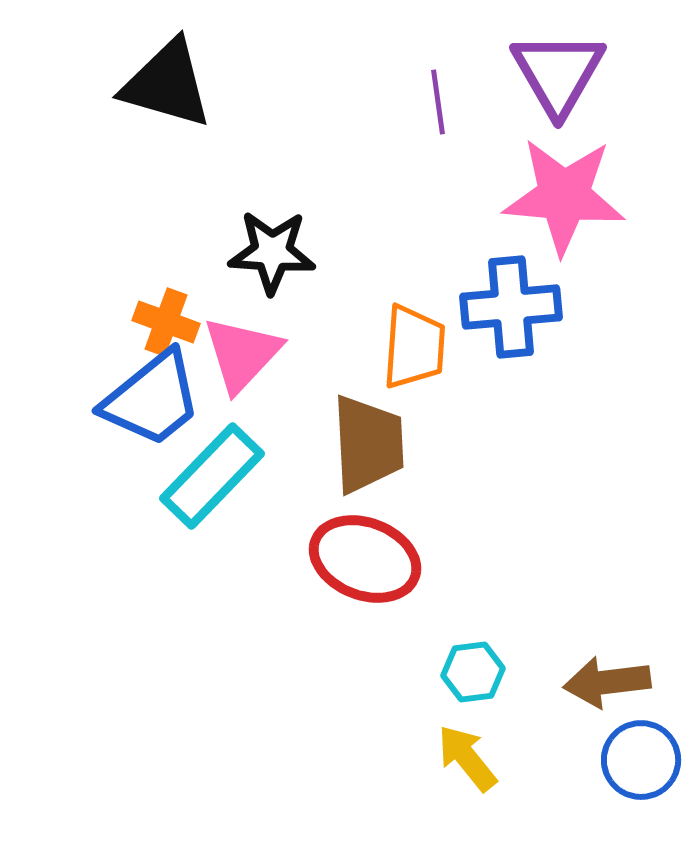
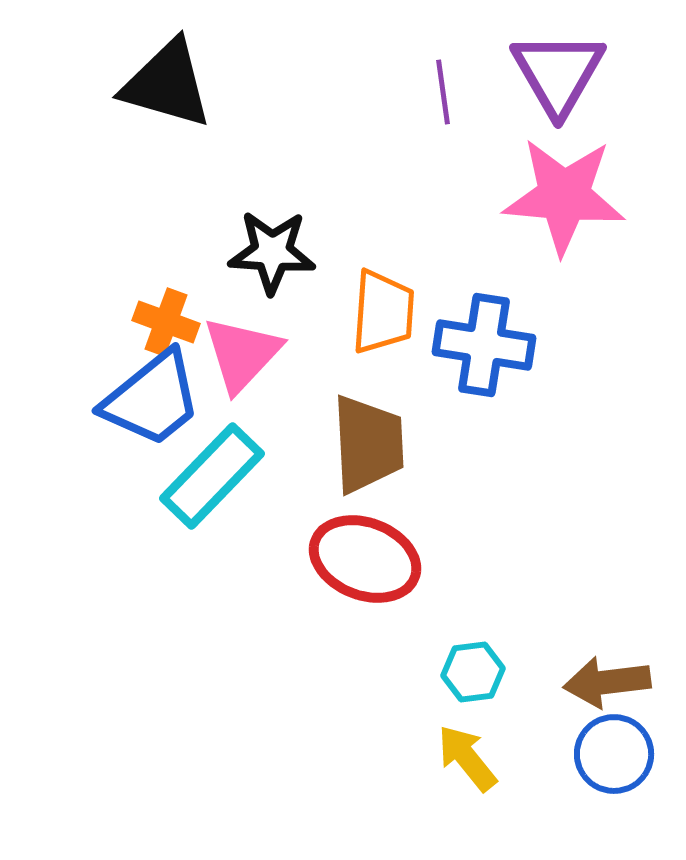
purple line: moved 5 px right, 10 px up
blue cross: moved 27 px left, 38 px down; rotated 14 degrees clockwise
orange trapezoid: moved 31 px left, 35 px up
blue circle: moved 27 px left, 6 px up
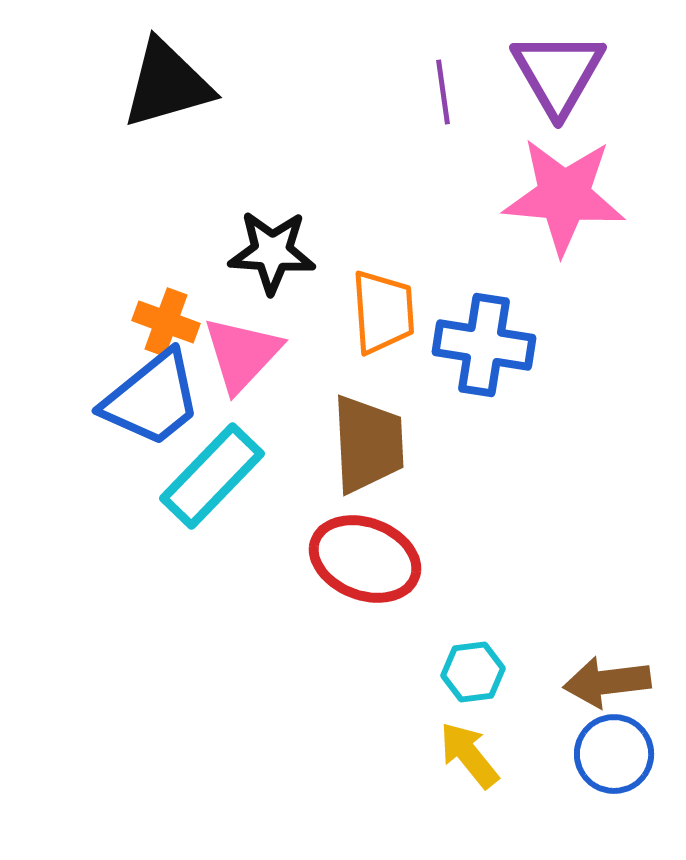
black triangle: rotated 32 degrees counterclockwise
orange trapezoid: rotated 8 degrees counterclockwise
yellow arrow: moved 2 px right, 3 px up
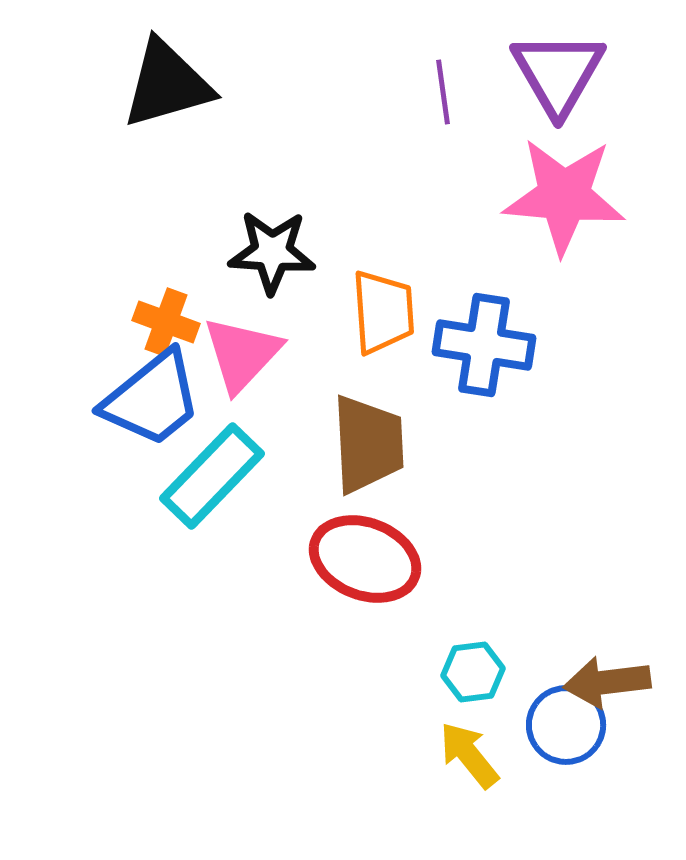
blue circle: moved 48 px left, 29 px up
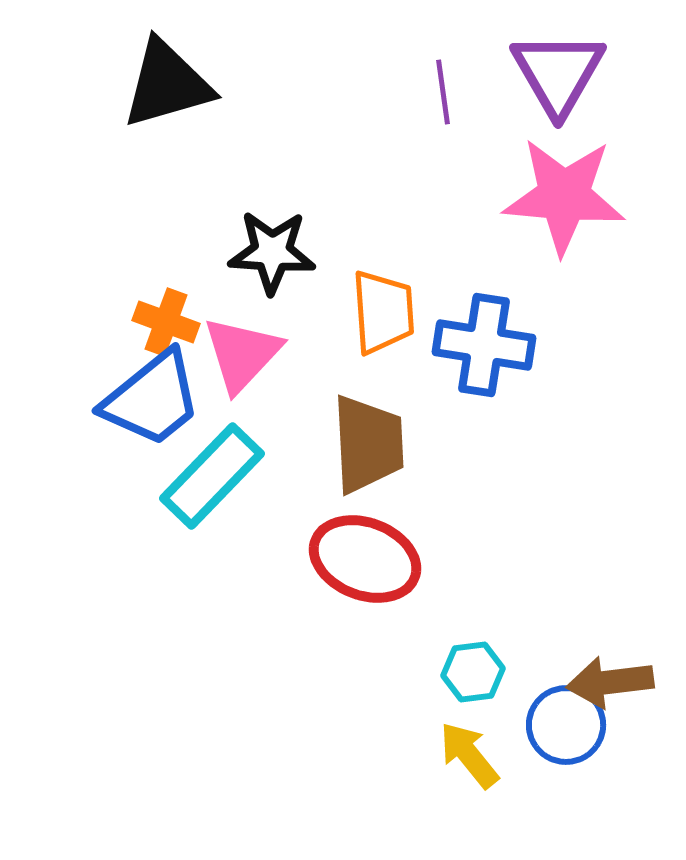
brown arrow: moved 3 px right
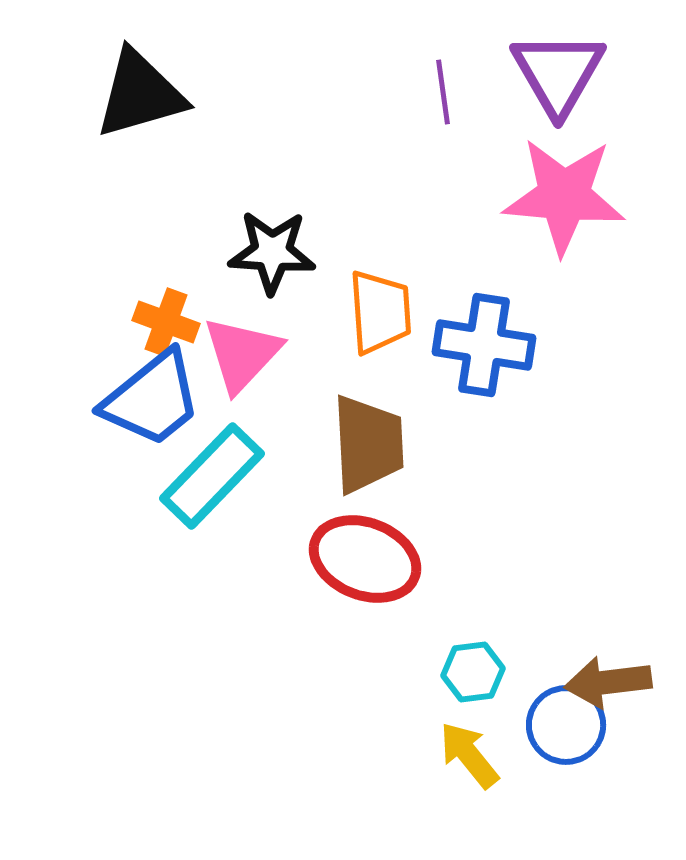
black triangle: moved 27 px left, 10 px down
orange trapezoid: moved 3 px left
brown arrow: moved 2 px left
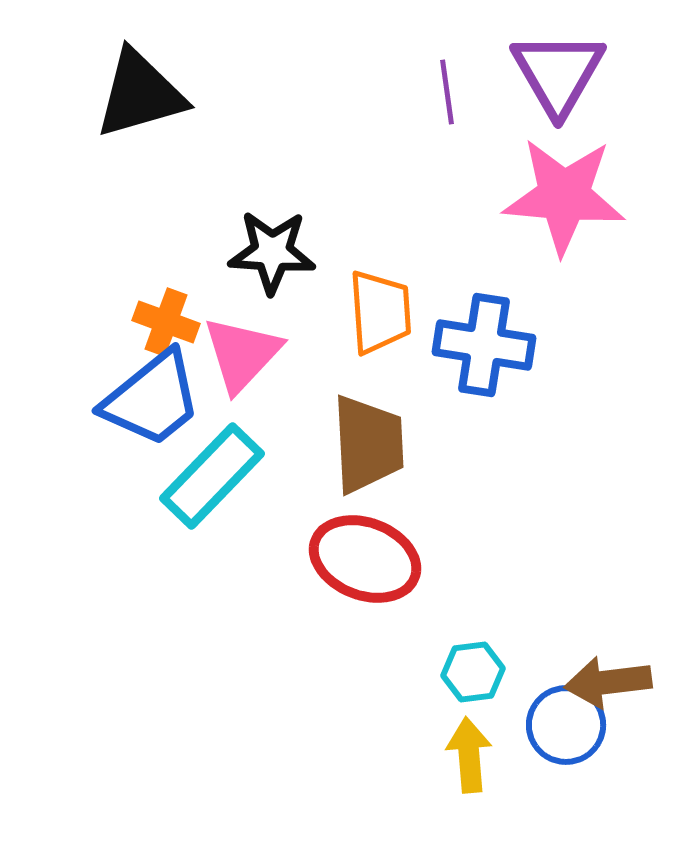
purple line: moved 4 px right
yellow arrow: rotated 34 degrees clockwise
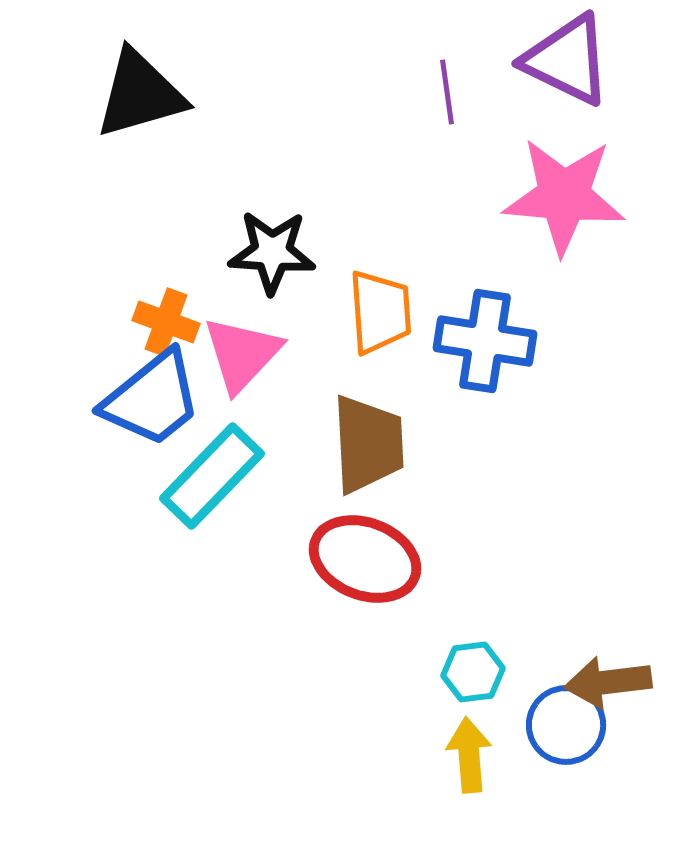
purple triangle: moved 9 px right, 13 px up; rotated 34 degrees counterclockwise
blue cross: moved 1 px right, 4 px up
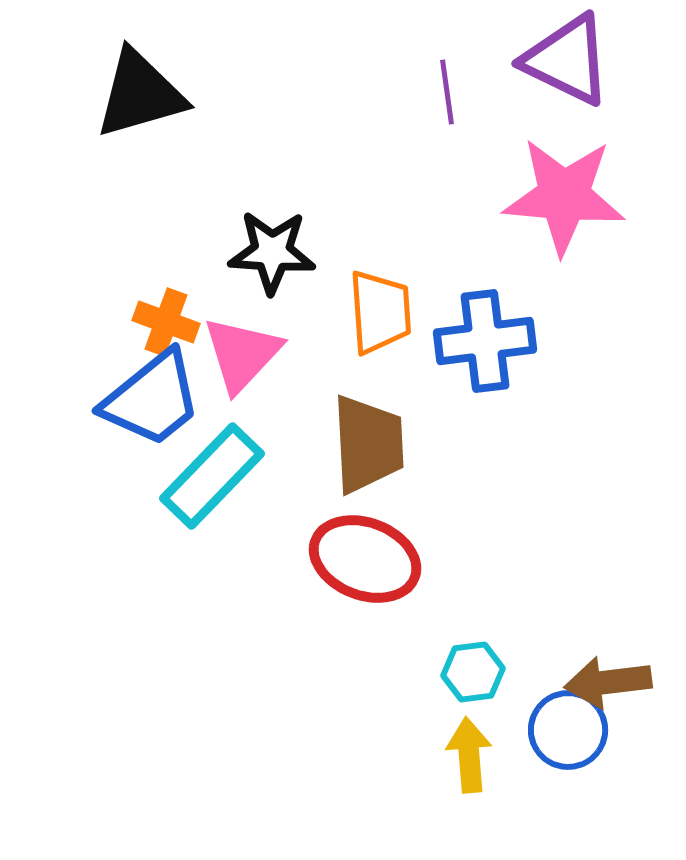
blue cross: rotated 16 degrees counterclockwise
blue circle: moved 2 px right, 5 px down
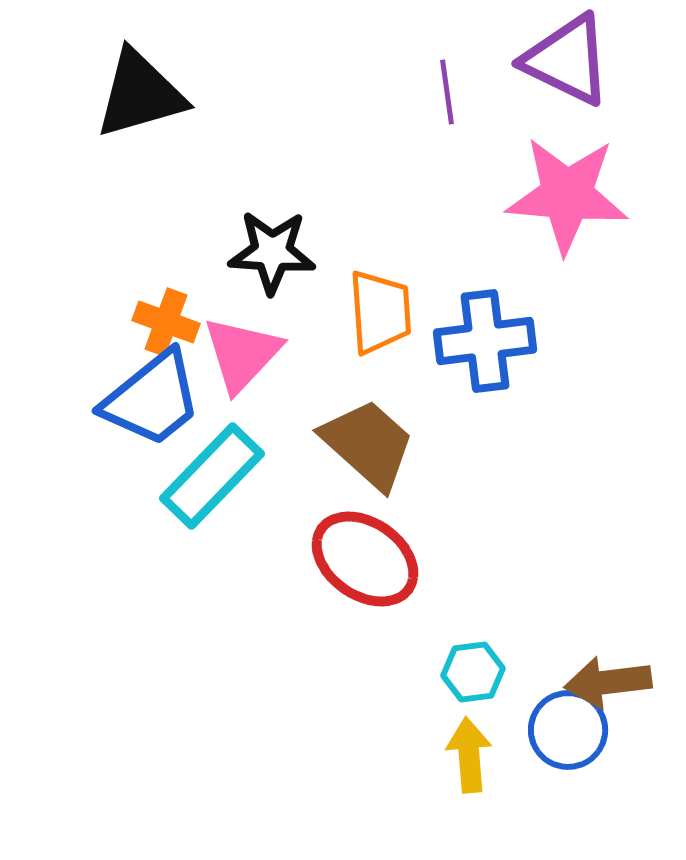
pink star: moved 3 px right, 1 px up
brown trapezoid: rotated 45 degrees counterclockwise
red ellipse: rotated 14 degrees clockwise
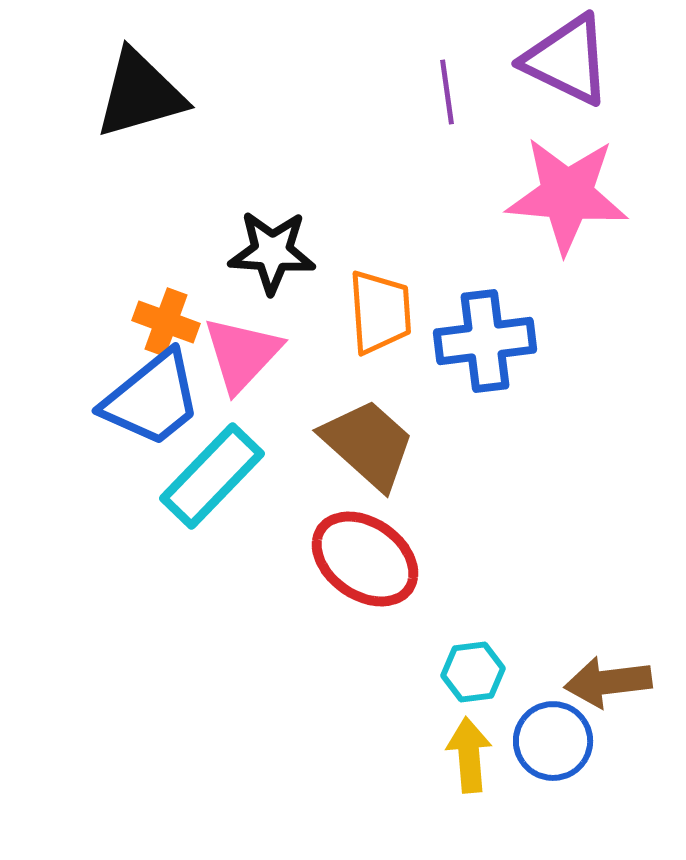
blue circle: moved 15 px left, 11 px down
